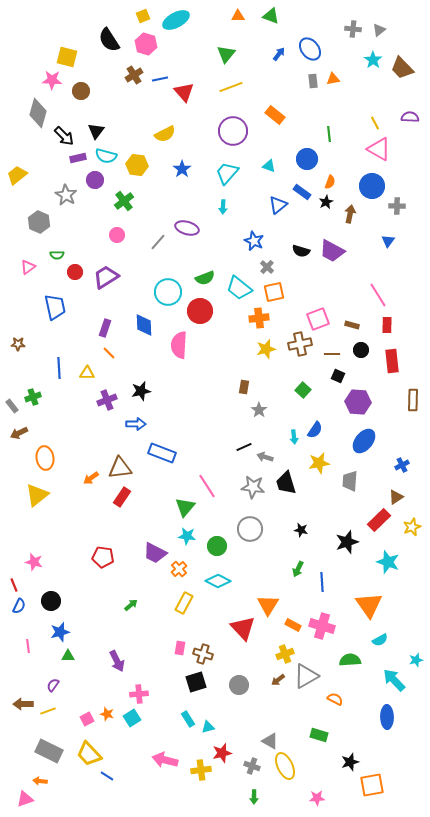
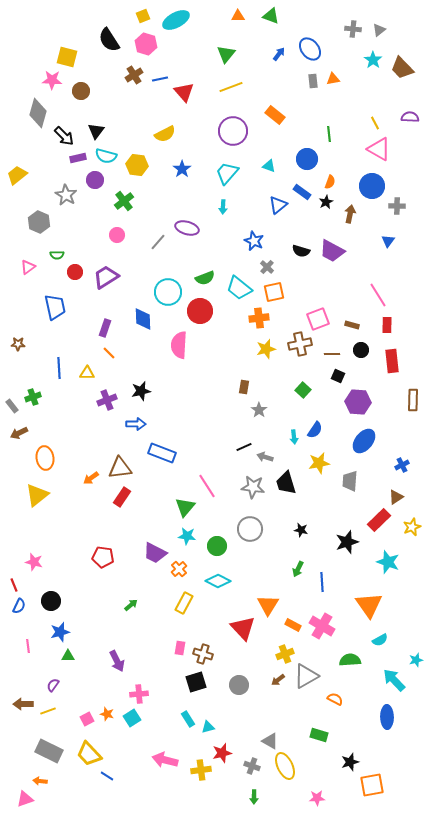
blue diamond at (144, 325): moved 1 px left, 6 px up
pink cross at (322, 626): rotated 15 degrees clockwise
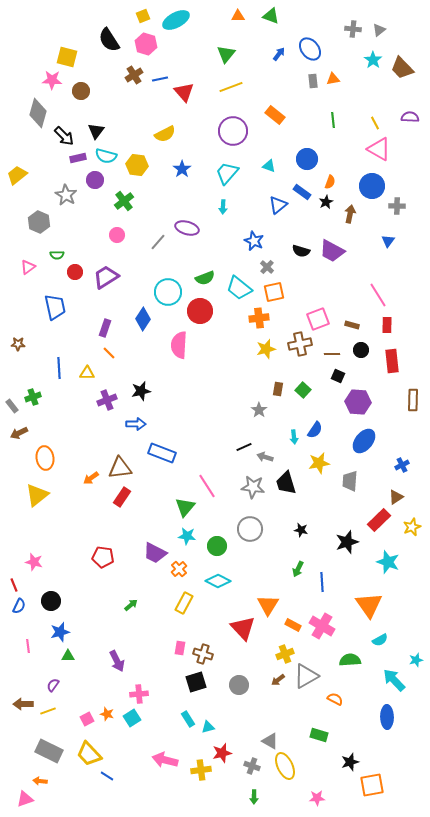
green line at (329, 134): moved 4 px right, 14 px up
blue diamond at (143, 319): rotated 35 degrees clockwise
brown rectangle at (244, 387): moved 34 px right, 2 px down
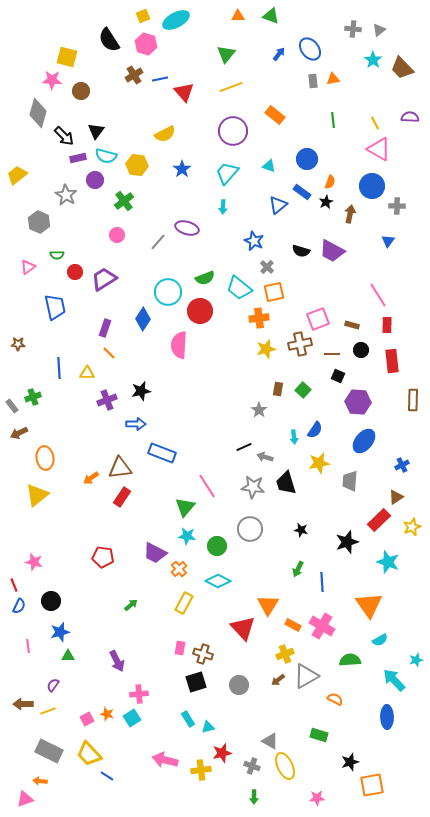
purple trapezoid at (106, 277): moved 2 px left, 2 px down
